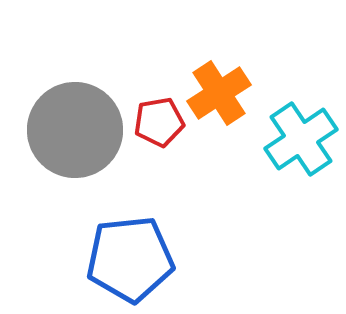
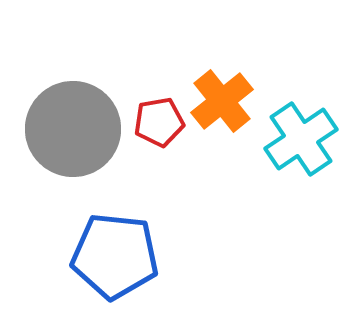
orange cross: moved 3 px right, 8 px down; rotated 6 degrees counterclockwise
gray circle: moved 2 px left, 1 px up
blue pentagon: moved 15 px left, 3 px up; rotated 12 degrees clockwise
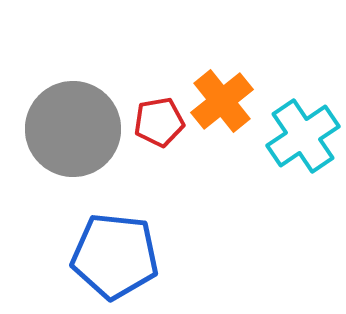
cyan cross: moved 2 px right, 3 px up
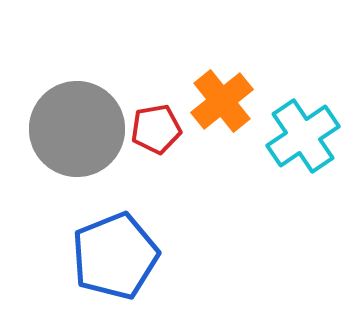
red pentagon: moved 3 px left, 7 px down
gray circle: moved 4 px right
blue pentagon: rotated 28 degrees counterclockwise
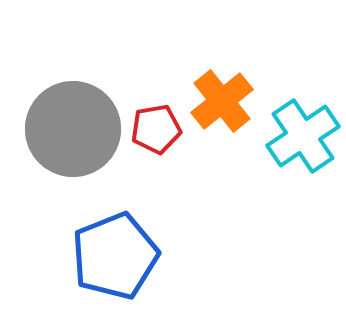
gray circle: moved 4 px left
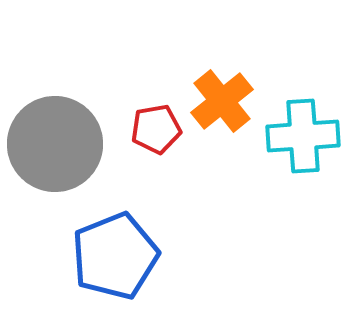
gray circle: moved 18 px left, 15 px down
cyan cross: rotated 30 degrees clockwise
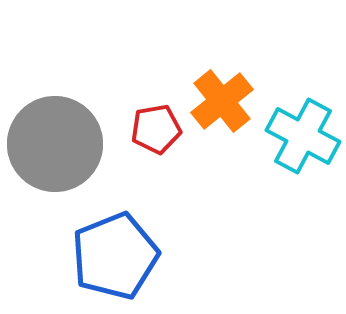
cyan cross: rotated 32 degrees clockwise
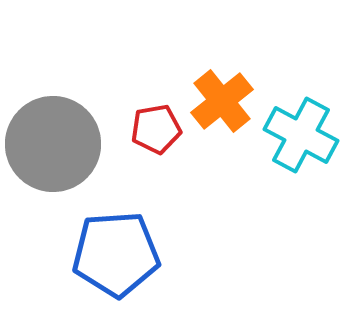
cyan cross: moved 2 px left, 1 px up
gray circle: moved 2 px left
blue pentagon: moved 1 px right, 2 px up; rotated 18 degrees clockwise
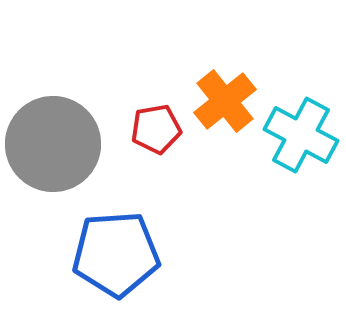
orange cross: moved 3 px right
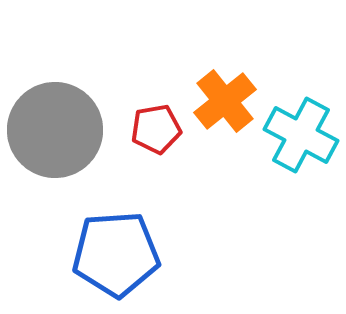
gray circle: moved 2 px right, 14 px up
